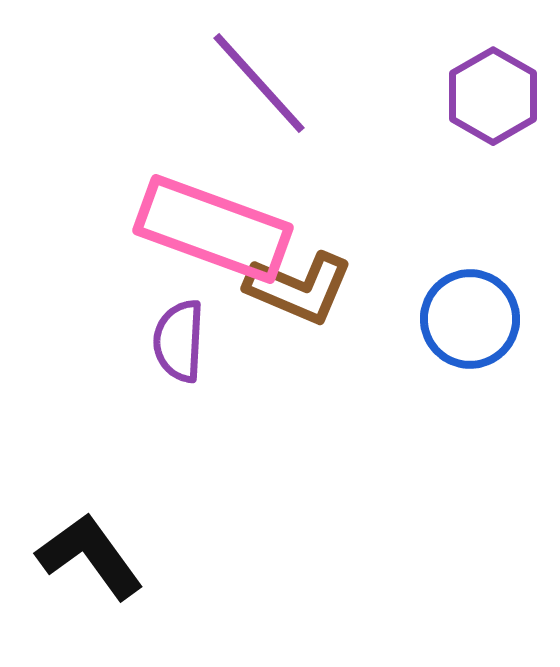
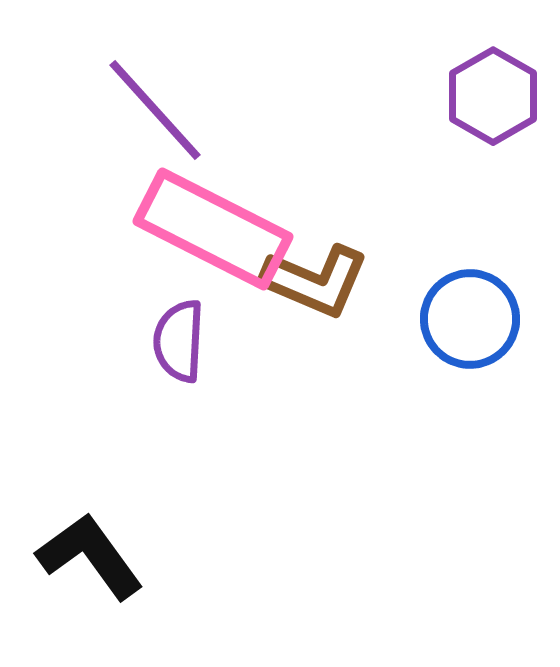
purple line: moved 104 px left, 27 px down
pink rectangle: rotated 7 degrees clockwise
brown L-shape: moved 16 px right, 7 px up
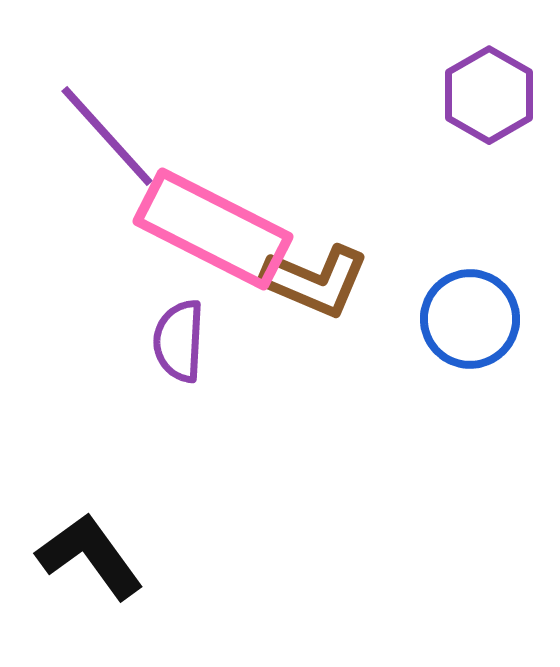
purple hexagon: moved 4 px left, 1 px up
purple line: moved 48 px left, 26 px down
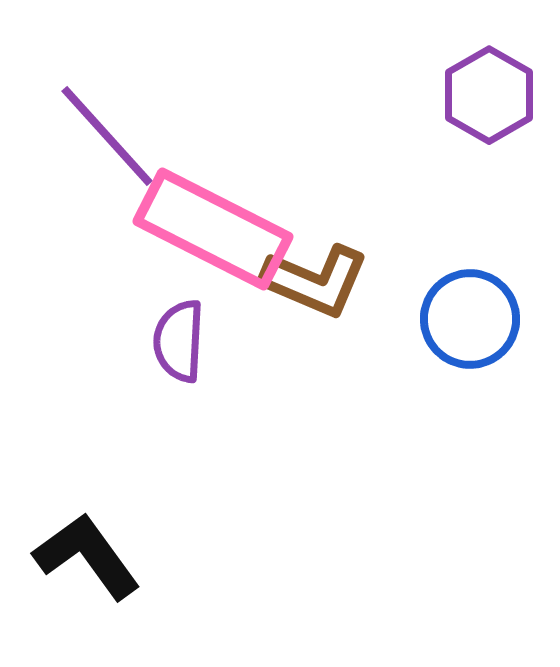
black L-shape: moved 3 px left
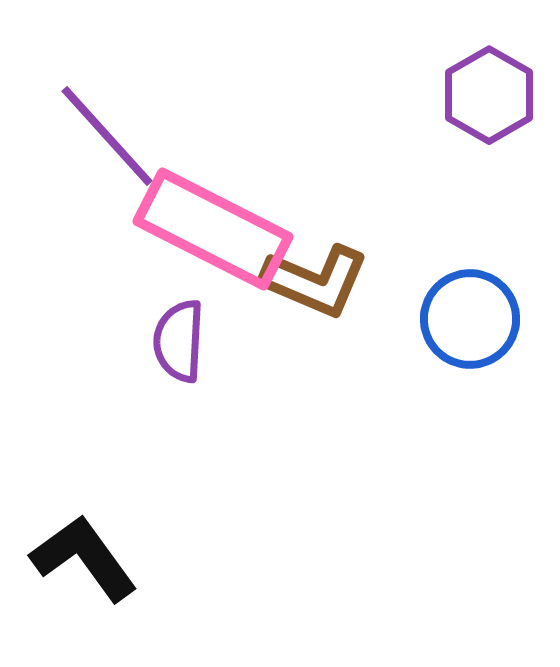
black L-shape: moved 3 px left, 2 px down
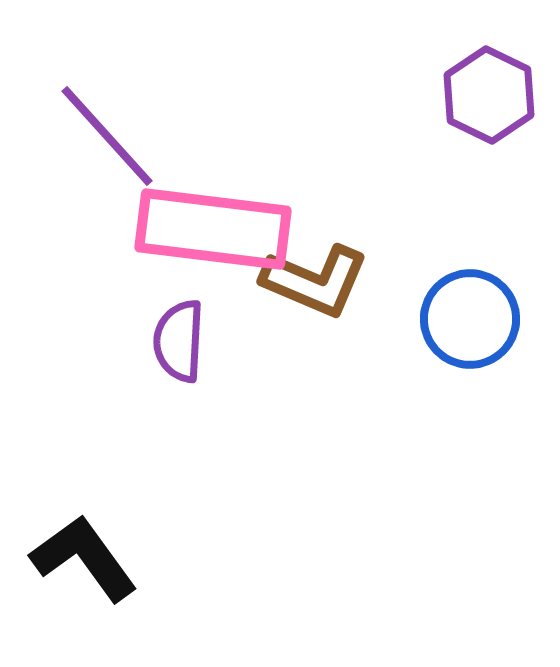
purple hexagon: rotated 4 degrees counterclockwise
pink rectangle: rotated 20 degrees counterclockwise
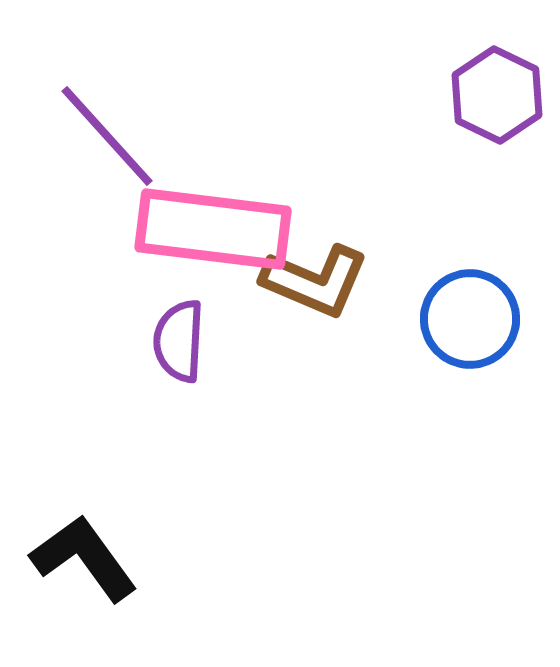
purple hexagon: moved 8 px right
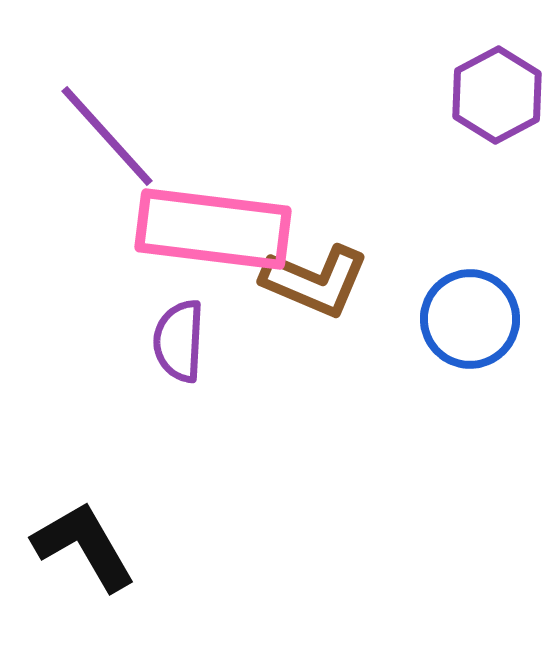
purple hexagon: rotated 6 degrees clockwise
black L-shape: moved 12 px up; rotated 6 degrees clockwise
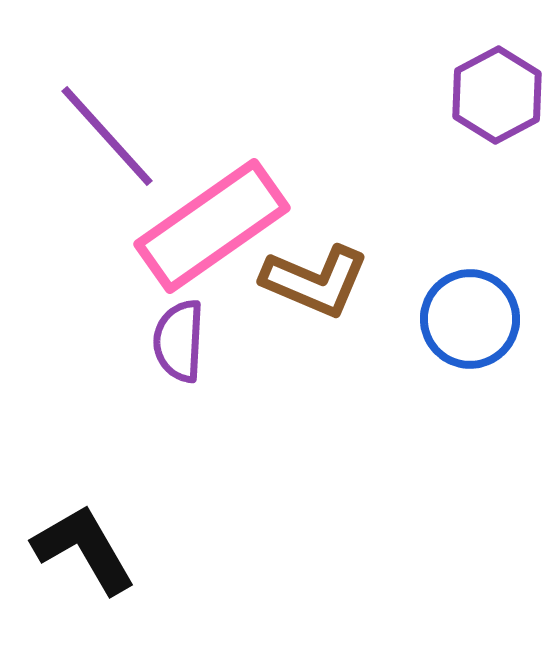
pink rectangle: moved 1 px left, 3 px up; rotated 42 degrees counterclockwise
black L-shape: moved 3 px down
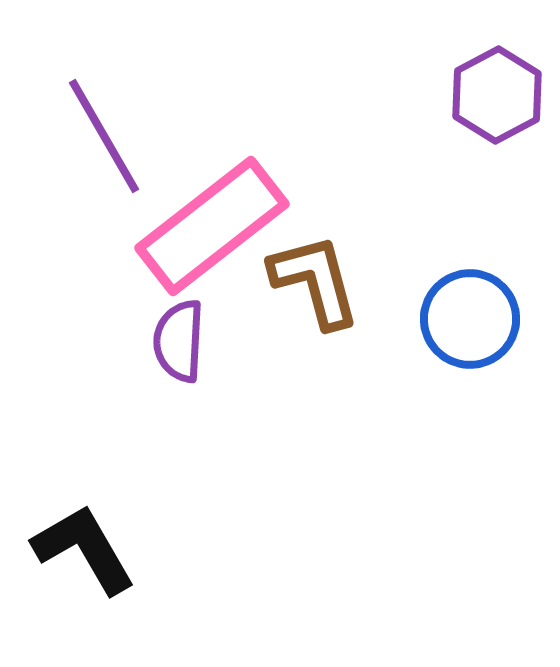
purple line: moved 3 px left; rotated 12 degrees clockwise
pink rectangle: rotated 3 degrees counterclockwise
brown L-shape: rotated 128 degrees counterclockwise
